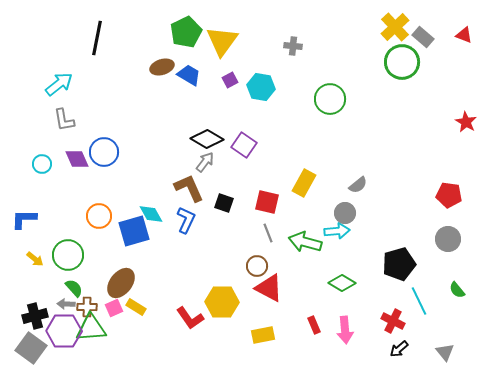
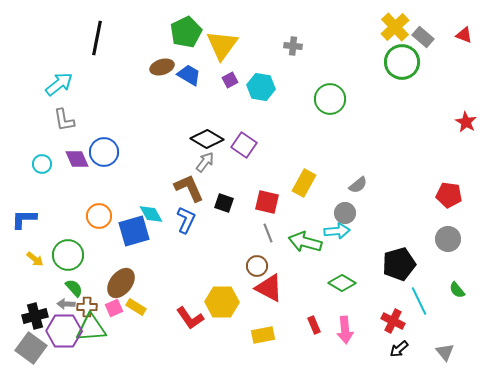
yellow triangle at (222, 41): moved 4 px down
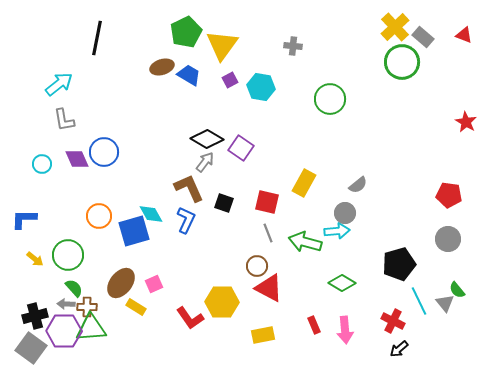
purple square at (244, 145): moved 3 px left, 3 px down
pink square at (114, 308): moved 40 px right, 24 px up
gray triangle at (445, 352): moved 49 px up
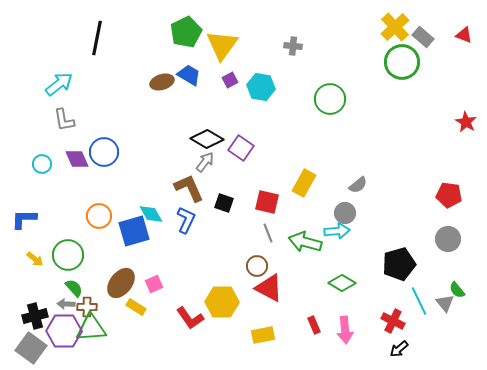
brown ellipse at (162, 67): moved 15 px down
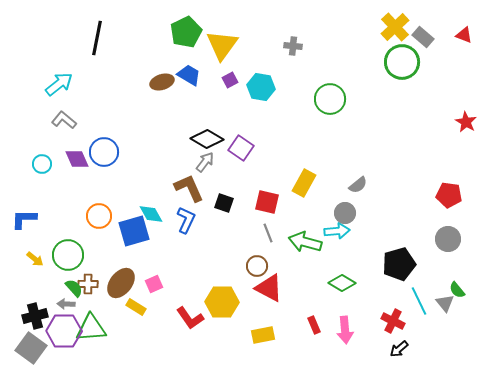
gray L-shape at (64, 120): rotated 140 degrees clockwise
brown cross at (87, 307): moved 1 px right, 23 px up
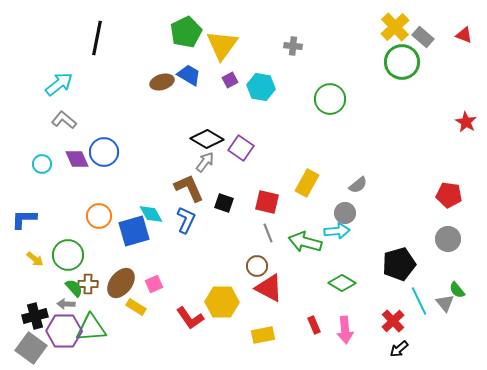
yellow rectangle at (304, 183): moved 3 px right
red cross at (393, 321): rotated 20 degrees clockwise
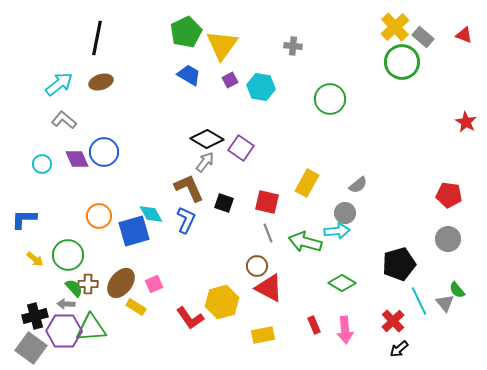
brown ellipse at (162, 82): moved 61 px left
yellow hexagon at (222, 302): rotated 16 degrees counterclockwise
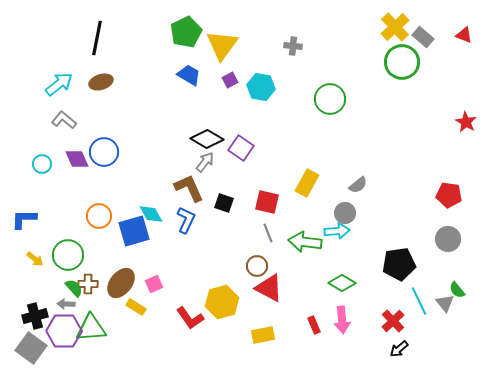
green arrow at (305, 242): rotated 8 degrees counterclockwise
black pentagon at (399, 264): rotated 8 degrees clockwise
pink arrow at (345, 330): moved 3 px left, 10 px up
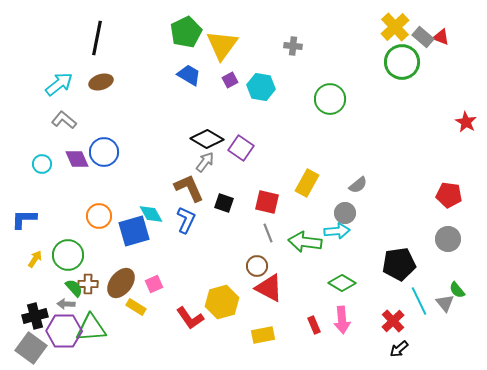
red triangle at (464, 35): moved 23 px left, 2 px down
yellow arrow at (35, 259): rotated 96 degrees counterclockwise
